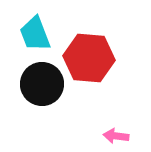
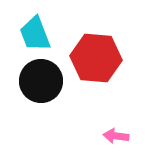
red hexagon: moved 7 px right
black circle: moved 1 px left, 3 px up
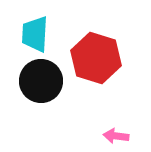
cyan trapezoid: rotated 24 degrees clockwise
red hexagon: rotated 12 degrees clockwise
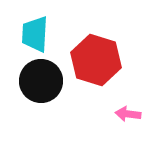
red hexagon: moved 2 px down
pink arrow: moved 12 px right, 22 px up
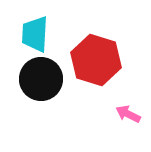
black circle: moved 2 px up
pink arrow: rotated 20 degrees clockwise
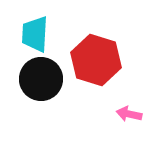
pink arrow: moved 1 px right; rotated 15 degrees counterclockwise
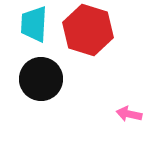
cyan trapezoid: moved 1 px left, 10 px up
red hexagon: moved 8 px left, 30 px up
